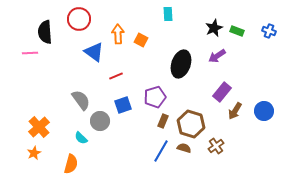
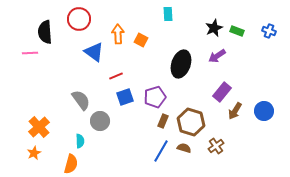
blue square: moved 2 px right, 8 px up
brown hexagon: moved 2 px up
cyan semicircle: moved 1 px left, 3 px down; rotated 136 degrees counterclockwise
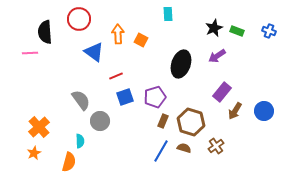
orange semicircle: moved 2 px left, 2 px up
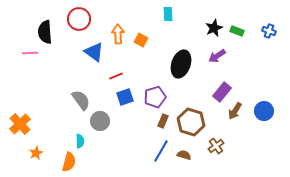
orange cross: moved 19 px left, 3 px up
brown semicircle: moved 7 px down
orange star: moved 2 px right
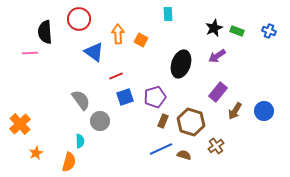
purple rectangle: moved 4 px left
blue line: moved 2 px up; rotated 35 degrees clockwise
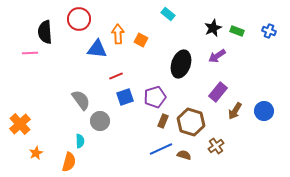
cyan rectangle: rotated 48 degrees counterclockwise
black star: moved 1 px left
blue triangle: moved 3 px right, 3 px up; rotated 30 degrees counterclockwise
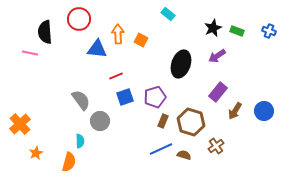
pink line: rotated 14 degrees clockwise
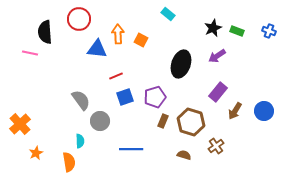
blue line: moved 30 px left; rotated 25 degrees clockwise
orange semicircle: rotated 24 degrees counterclockwise
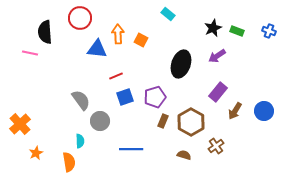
red circle: moved 1 px right, 1 px up
brown hexagon: rotated 12 degrees clockwise
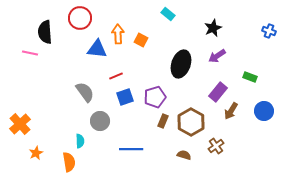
green rectangle: moved 13 px right, 46 px down
gray semicircle: moved 4 px right, 8 px up
brown arrow: moved 4 px left
